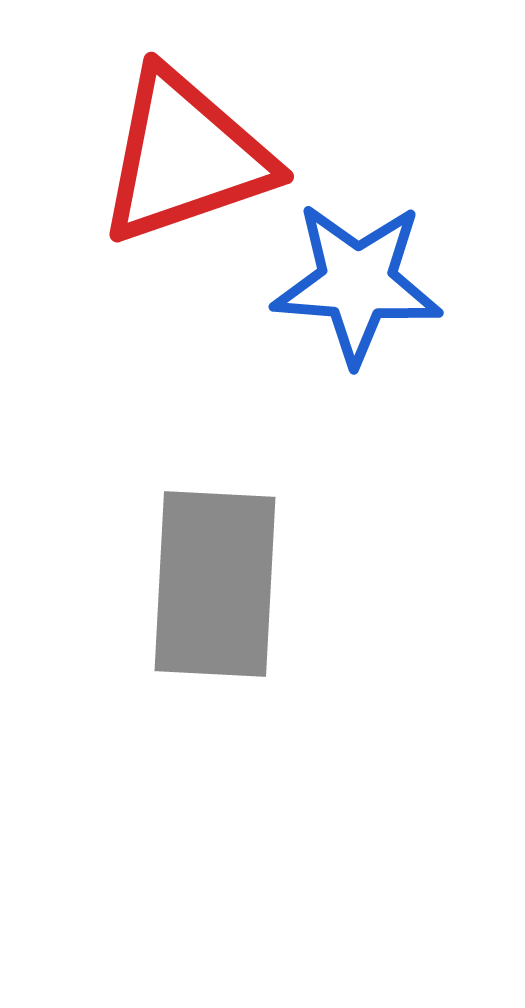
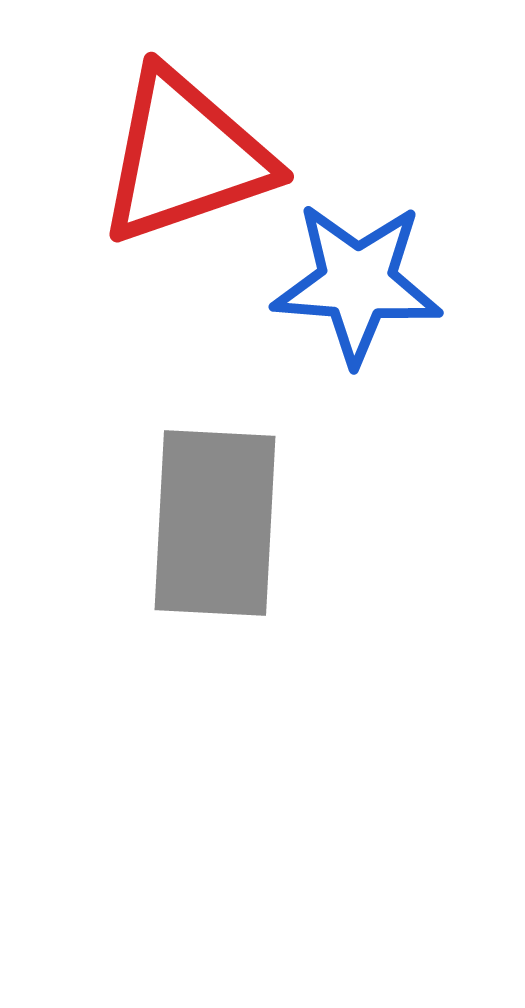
gray rectangle: moved 61 px up
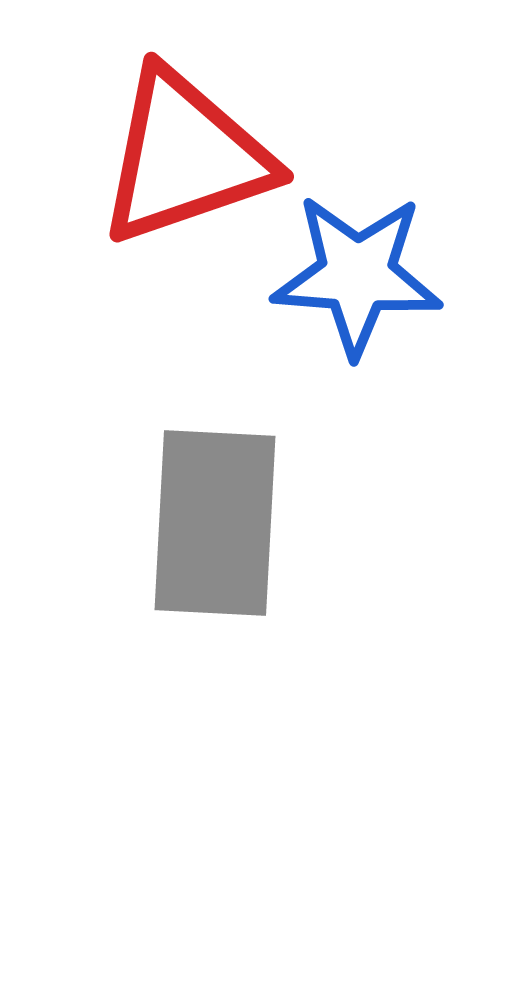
blue star: moved 8 px up
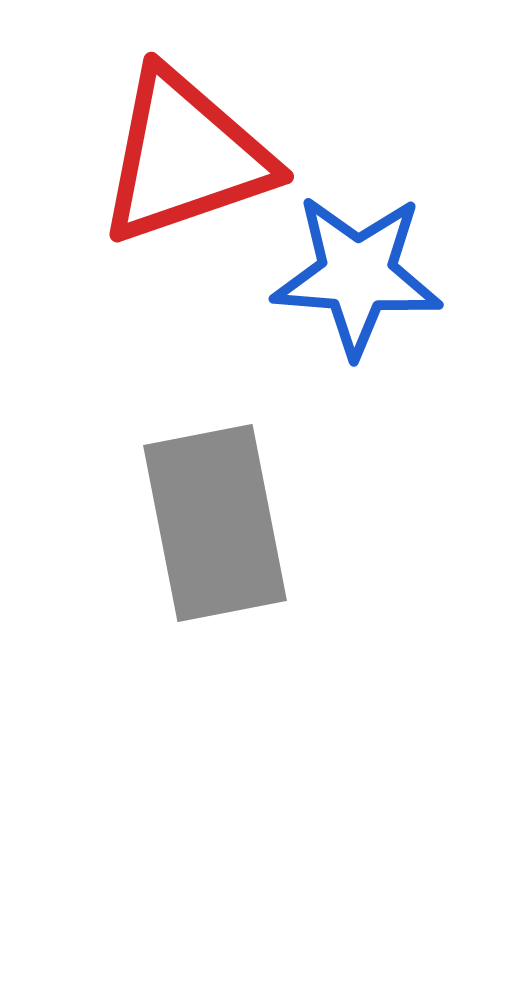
gray rectangle: rotated 14 degrees counterclockwise
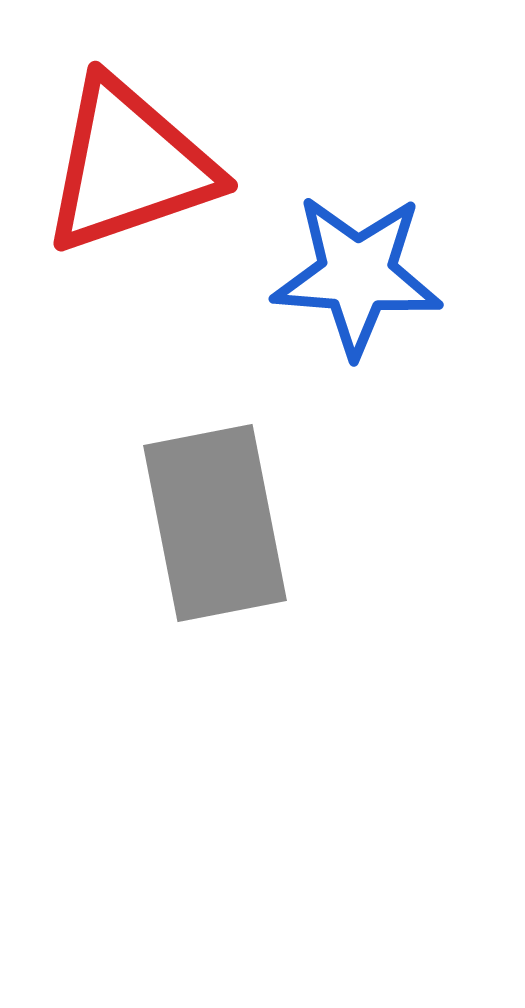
red triangle: moved 56 px left, 9 px down
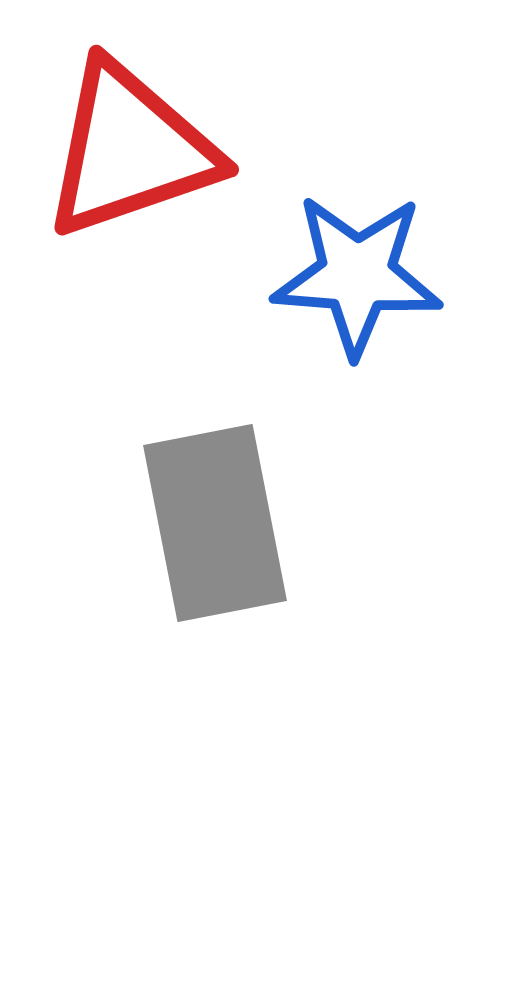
red triangle: moved 1 px right, 16 px up
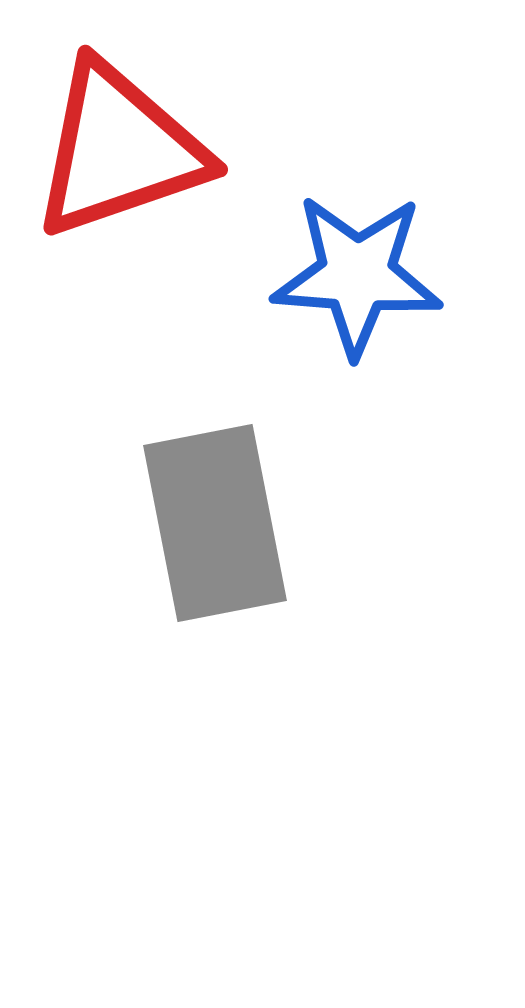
red triangle: moved 11 px left
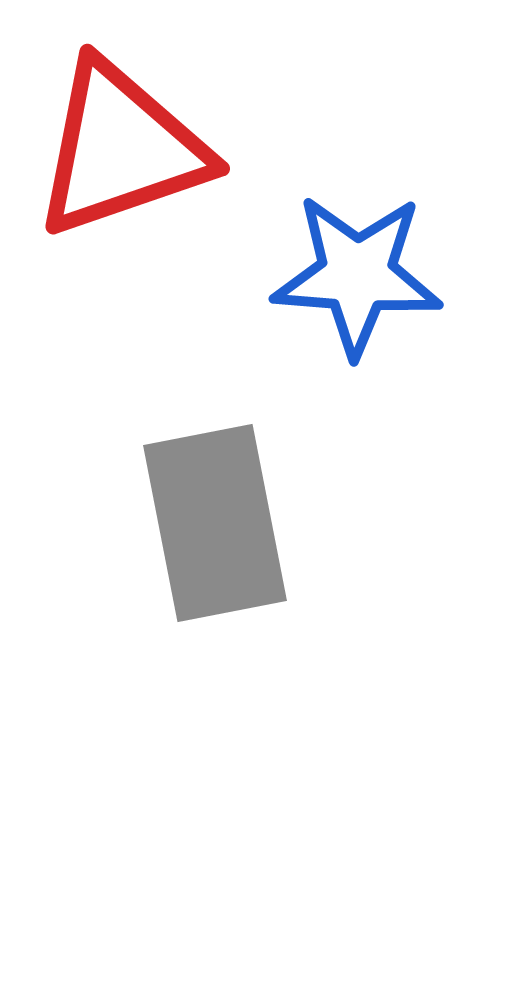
red triangle: moved 2 px right, 1 px up
